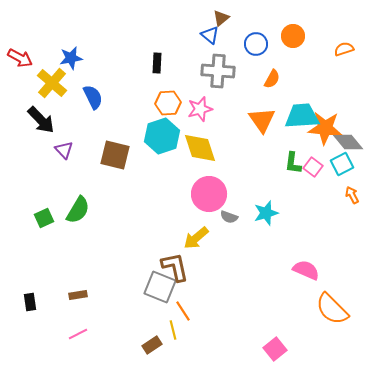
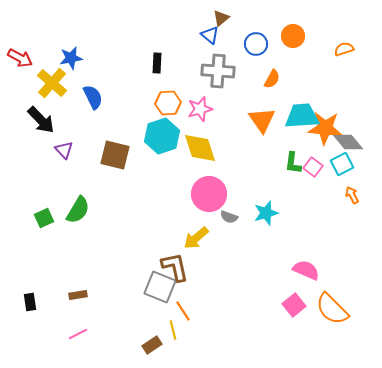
pink square at (275, 349): moved 19 px right, 44 px up
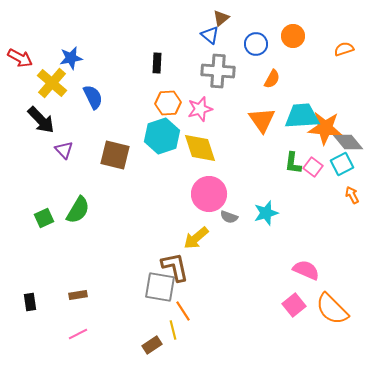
gray square at (160, 287): rotated 12 degrees counterclockwise
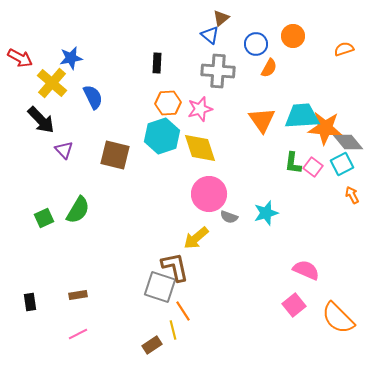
orange semicircle at (272, 79): moved 3 px left, 11 px up
gray square at (160, 287): rotated 8 degrees clockwise
orange semicircle at (332, 309): moved 6 px right, 9 px down
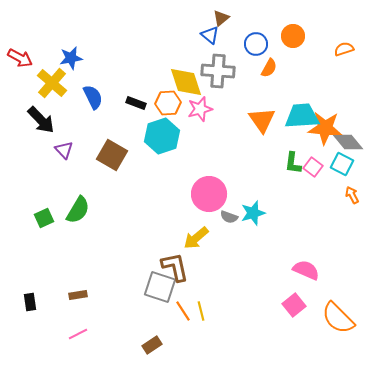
black rectangle at (157, 63): moved 21 px left, 40 px down; rotated 72 degrees counterclockwise
yellow diamond at (200, 148): moved 14 px left, 66 px up
brown square at (115, 155): moved 3 px left; rotated 16 degrees clockwise
cyan square at (342, 164): rotated 35 degrees counterclockwise
cyan star at (266, 213): moved 13 px left
yellow line at (173, 330): moved 28 px right, 19 px up
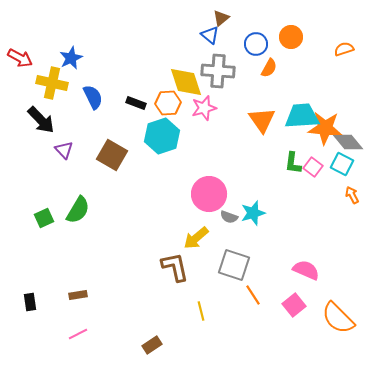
orange circle at (293, 36): moved 2 px left, 1 px down
blue star at (71, 58): rotated 15 degrees counterclockwise
yellow cross at (52, 83): rotated 28 degrees counterclockwise
pink star at (200, 109): moved 4 px right, 1 px up
gray square at (160, 287): moved 74 px right, 22 px up
orange line at (183, 311): moved 70 px right, 16 px up
